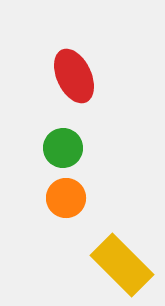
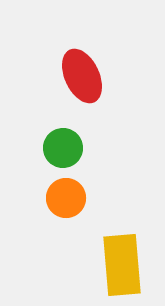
red ellipse: moved 8 px right
yellow rectangle: rotated 40 degrees clockwise
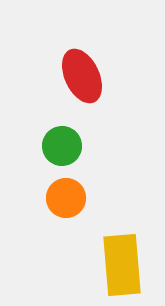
green circle: moved 1 px left, 2 px up
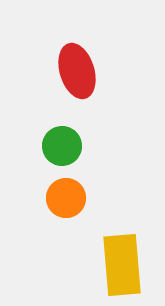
red ellipse: moved 5 px left, 5 px up; rotated 8 degrees clockwise
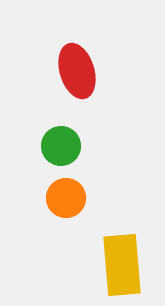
green circle: moved 1 px left
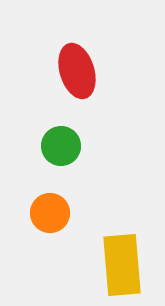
orange circle: moved 16 px left, 15 px down
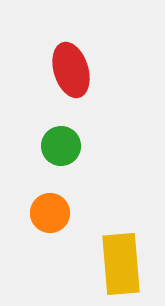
red ellipse: moved 6 px left, 1 px up
yellow rectangle: moved 1 px left, 1 px up
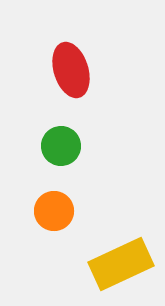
orange circle: moved 4 px right, 2 px up
yellow rectangle: rotated 70 degrees clockwise
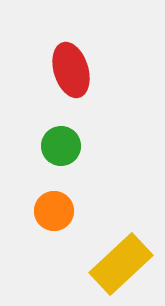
yellow rectangle: rotated 18 degrees counterclockwise
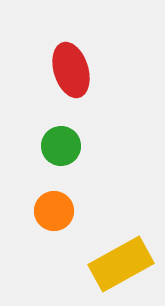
yellow rectangle: rotated 14 degrees clockwise
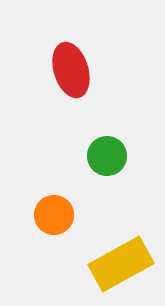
green circle: moved 46 px right, 10 px down
orange circle: moved 4 px down
